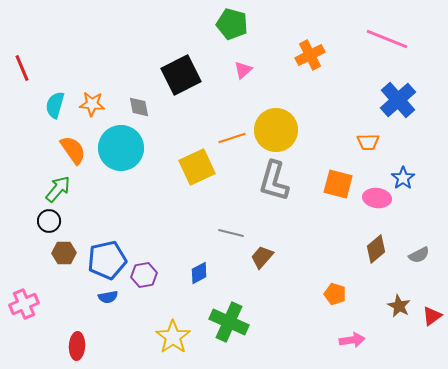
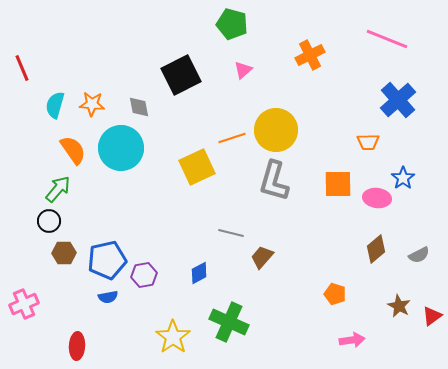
orange square: rotated 16 degrees counterclockwise
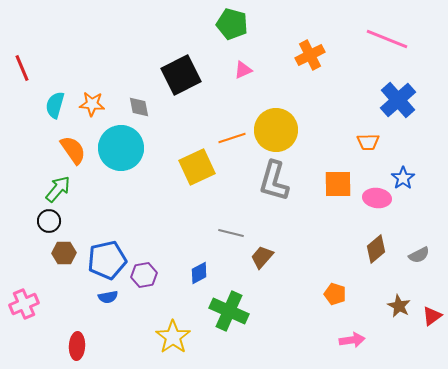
pink triangle: rotated 18 degrees clockwise
green cross: moved 11 px up
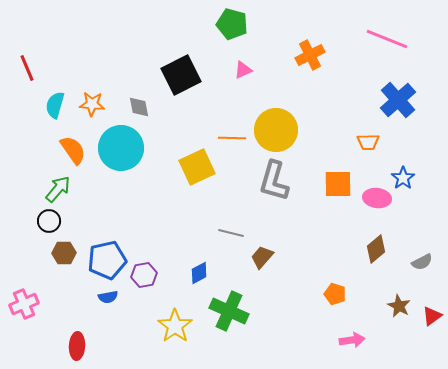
red line: moved 5 px right
orange line: rotated 20 degrees clockwise
gray semicircle: moved 3 px right, 7 px down
yellow star: moved 2 px right, 11 px up
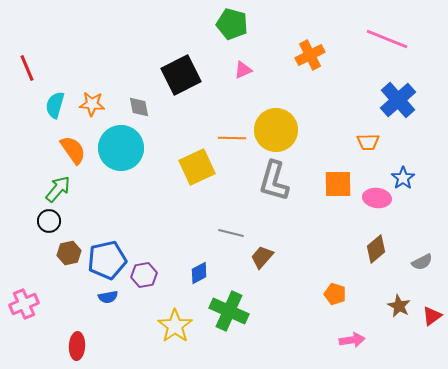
brown hexagon: moved 5 px right; rotated 10 degrees counterclockwise
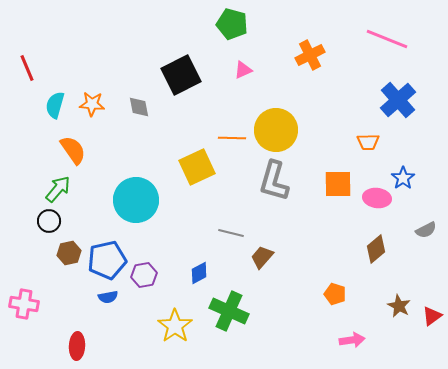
cyan circle: moved 15 px right, 52 px down
gray semicircle: moved 4 px right, 32 px up
pink cross: rotated 32 degrees clockwise
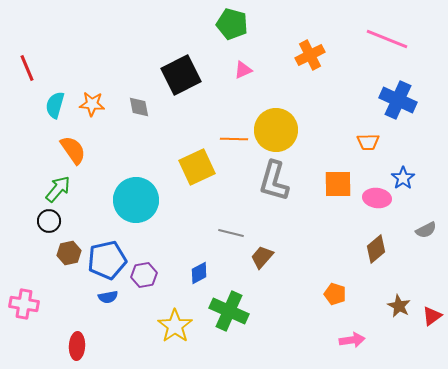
blue cross: rotated 24 degrees counterclockwise
orange line: moved 2 px right, 1 px down
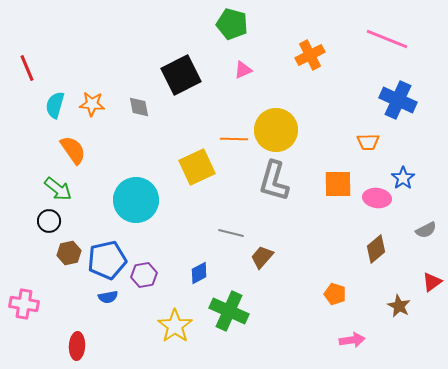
green arrow: rotated 88 degrees clockwise
red triangle: moved 34 px up
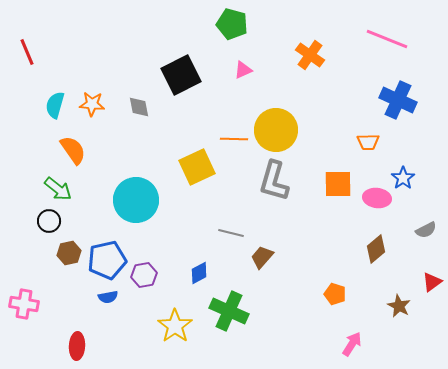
orange cross: rotated 28 degrees counterclockwise
red line: moved 16 px up
pink arrow: moved 4 px down; rotated 50 degrees counterclockwise
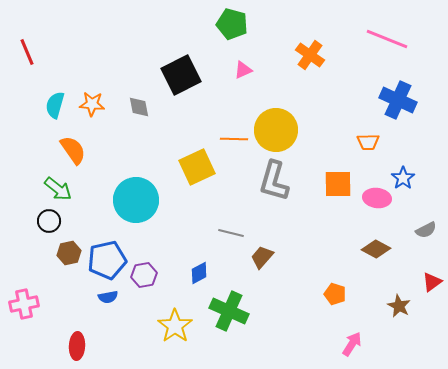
brown diamond: rotated 68 degrees clockwise
pink cross: rotated 20 degrees counterclockwise
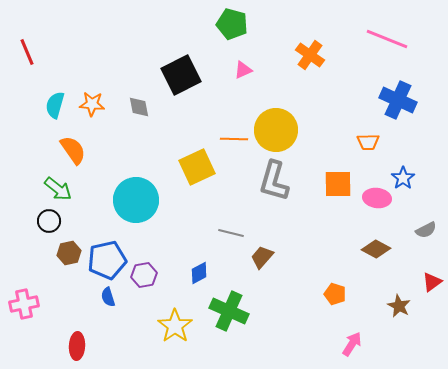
blue semicircle: rotated 84 degrees clockwise
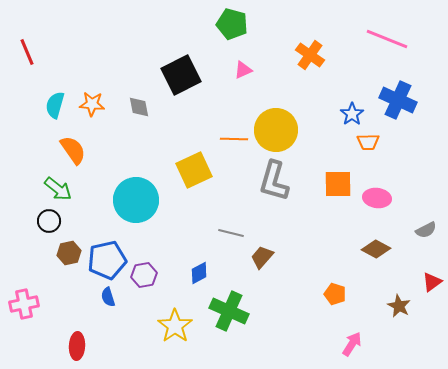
yellow square: moved 3 px left, 3 px down
blue star: moved 51 px left, 64 px up
